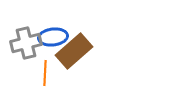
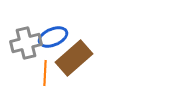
blue ellipse: rotated 16 degrees counterclockwise
brown rectangle: moved 7 px down
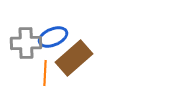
gray cross: rotated 12 degrees clockwise
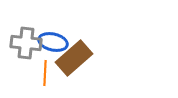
blue ellipse: moved 5 px down; rotated 36 degrees clockwise
gray cross: rotated 8 degrees clockwise
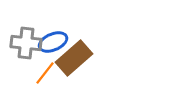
blue ellipse: rotated 36 degrees counterclockwise
orange line: rotated 35 degrees clockwise
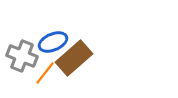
gray cross: moved 4 px left, 13 px down; rotated 16 degrees clockwise
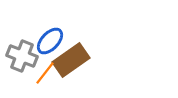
blue ellipse: moved 3 px left, 1 px up; rotated 24 degrees counterclockwise
brown rectangle: moved 3 px left, 2 px down; rotated 6 degrees clockwise
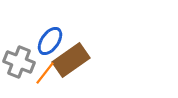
blue ellipse: rotated 8 degrees counterclockwise
gray cross: moved 3 px left, 6 px down
